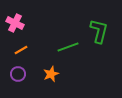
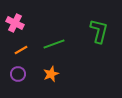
green line: moved 14 px left, 3 px up
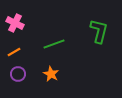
orange line: moved 7 px left, 2 px down
orange star: rotated 21 degrees counterclockwise
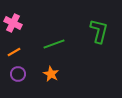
pink cross: moved 2 px left
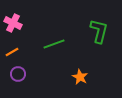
orange line: moved 2 px left
orange star: moved 29 px right, 3 px down
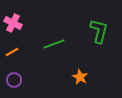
purple circle: moved 4 px left, 6 px down
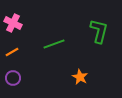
purple circle: moved 1 px left, 2 px up
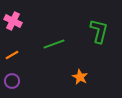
pink cross: moved 2 px up
orange line: moved 3 px down
purple circle: moved 1 px left, 3 px down
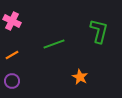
pink cross: moved 1 px left
